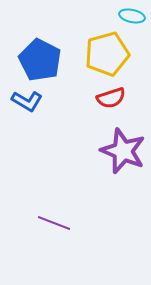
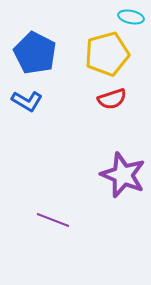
cyan ellipse: moved 1 px left, 1 px down
blue pentagon: moved 5 px left, 7 px up
red semicircle: moved 1 px right, 1 px down
purple star: moved 24 px down
purple line: moved 1 px left, 3 px up
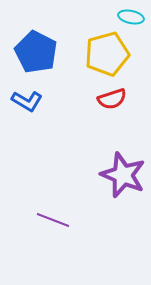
blue pentagon: moved 1 px right, 1 px up
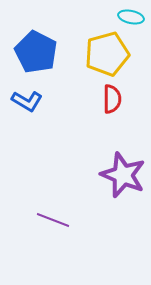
red semicircle: rotated 72 degrees counterclockwise
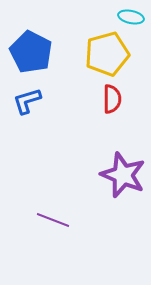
blue pentagon: moved 5 px left
blue L-shape: rotated 132 degrees clockwise
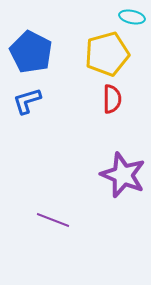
cyan ellipse: moved 1 px right
